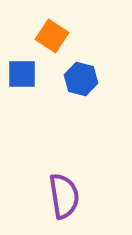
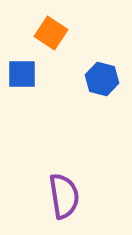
orange square: moved 1 px left, 3 px up
blue hexagon: moved 21 px right
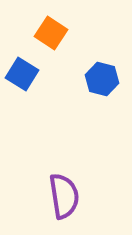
blue square: rotated 32 degrees clockwise
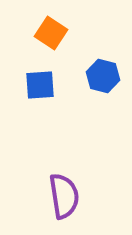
blue square: moved 18 px right, 11 px down; rotated 36 degrees counterclockwise
blue hexagon: moved 1 px right, 3 px up
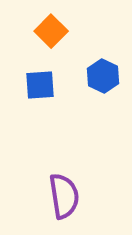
orange square: moved 2 px up; rotated 12 degrees clockwise
blue hexagon: rotated 12 degrees clockwise
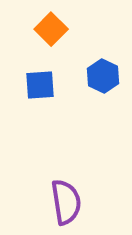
orange square: moved 2 px up
purple semicircle: moved 2 px right, 6 px down
